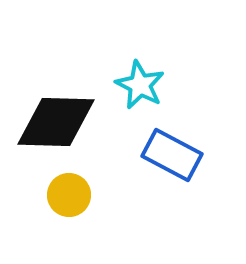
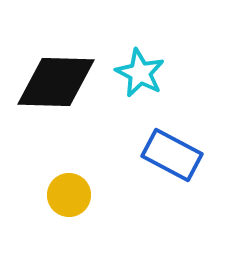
cyan star: moved 12 px up
black diamond: moved 40 px up
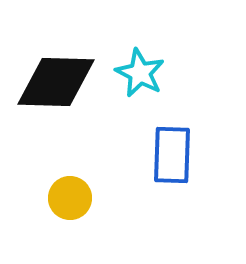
blue rectangle: rotated 64 degrees clockwise
yellow circle: moved 1 px right, 3 px down
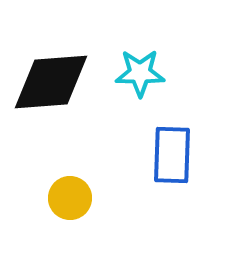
cyan star: rotated 27 degrees counterclockwise
black diamond: moved 5 px left; rotated 6 degrees counterclockwise
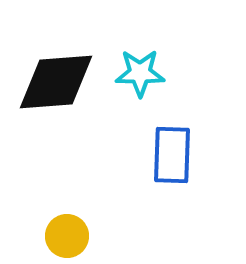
black diamond: moved 5 px right
yellow circle: moved 3 px left, 38 px down
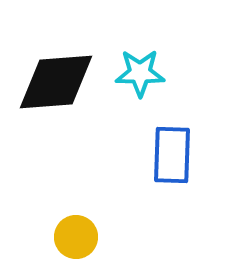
yellow circle: moved 9 px right, 1 px down
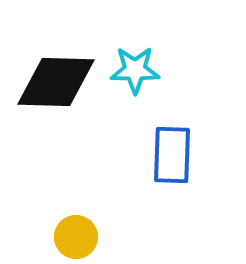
cyan star: moved 5 px left, 3 px up
black diamond: rotated 6 degrees clockwise
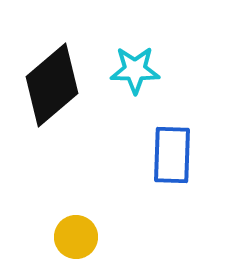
black diamond: moved 4 px left, 3 px down; rotated 42 degrees counterclockwise
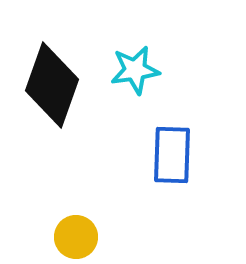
cyan star: rotated 9 degrees counterclockwise
black diamond: rotated 30 degrees counterclockwise
